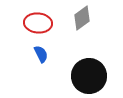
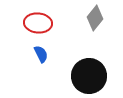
gray diamond: moved 13 px right; rotated 15 degrees counterclockwise
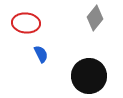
red ellipse: moved 12 px left
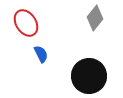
red ellipse: rotated 52 degrees clockwise
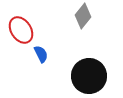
gray diamond: moved 12 px left, 2 px up
red ellipse: moved 5 px left, 7 px down
